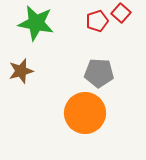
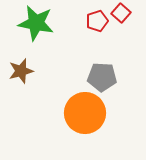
gray pentagon: moved 3 px right, 4 px down
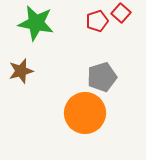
gray pentagon: rotated 20 degrees counterclockwise
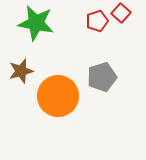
orange circle: moved 27 px left, 17 px up
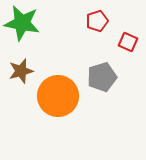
red square: moved 7 px right, 29 px down; rotated 18 degrees counterclockwise
green star: moved 14 px left
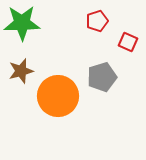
green star: rotated 12 degrees counterclockwise
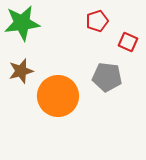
green star: rotated 6 degrees counterclockwise
gray pentagon: moved 5 px right; rotated 24 degrees clockwise
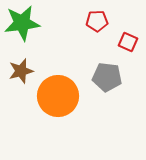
red pentagon: rotated 15 degrees clockwise
